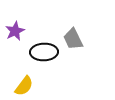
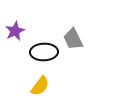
yellow semicircle: moved 16 px right
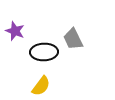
purple star: rotated 24 degrees counterclockwise
yellow semicircle: moved 1 px right
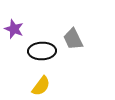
purple star: moved 1 px left, 2 px up
black ellipse: moved 2 px left, 1 px up
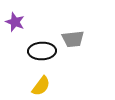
purple star: moved 1 px right, 7 px up
gray trapezoid: rotated 70 degrees counterclockwise
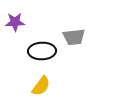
purple star: rotated 24 degrees counterclockwise
gray trapezoid: moved 1 px right, 2 px up
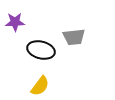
black ellipse: moved 1 px left, 1 px up; rotated 16 degrees clockwise
yellow semicircle: moved 1 px left
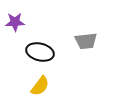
gray trapezoid: moved 12 px right, 4 px down
black ellipse: moved 1 px left, 2 px down
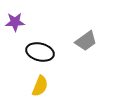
gray trapezoid: rotated 30 degrees counterclockwise
yellow semicircle: rotated 15 degrees counterclockwise
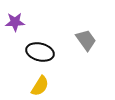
gray trapezoid: moved 1 px up; rotated 90 degrees counterclockwise
yellow semicircle: rotated 10 degrees clockwise
